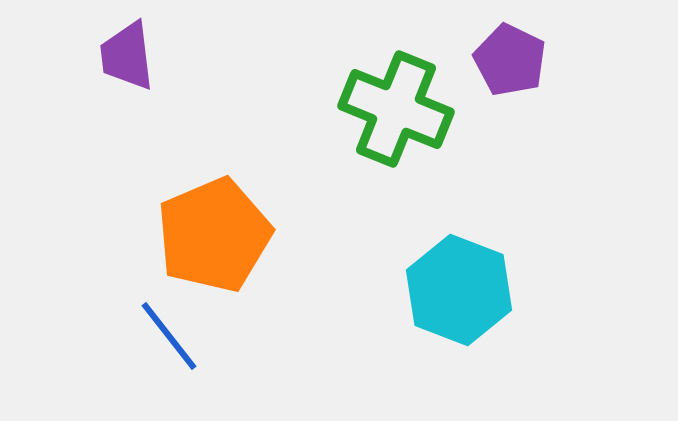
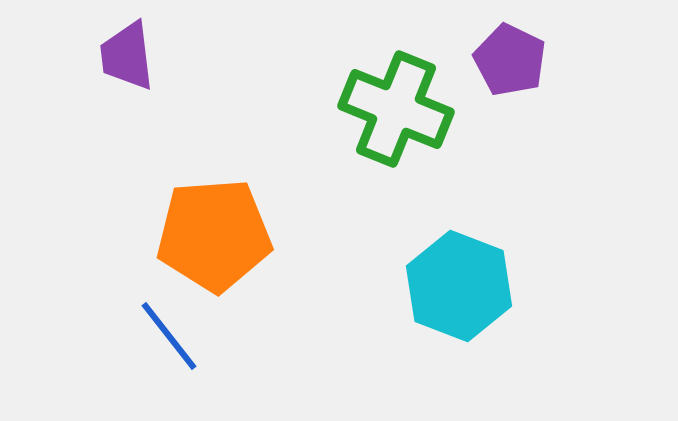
orange pentagon: rotated 19 degrees clockwise
cyan hexagon: moved 4 px up
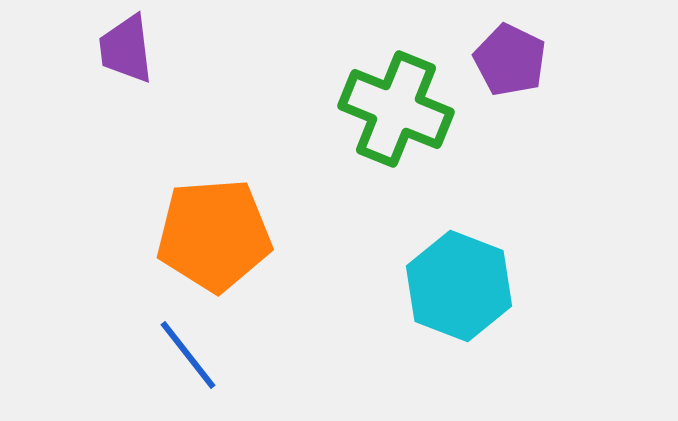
purple trapezoid: moved 1 px left, 7 px up
blue line: moved 19 px right, 19 px down
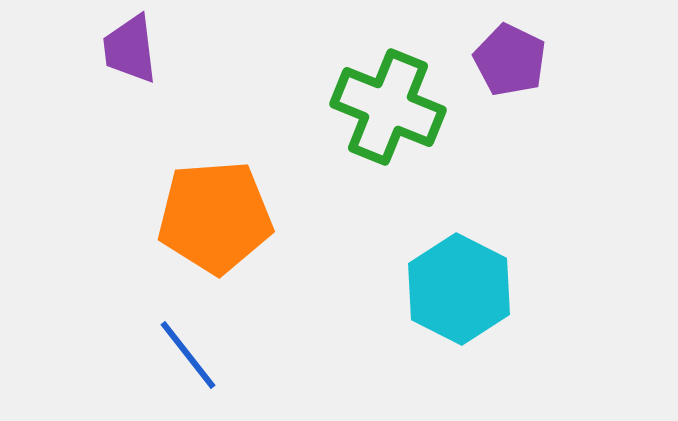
purple trapezoid: moved 4 px right
green cross: moved 8 px left, 2 px up
orange pentagon: moved 1 px right, 18 px up
cyan hexagon: moved 3 px down; rotated 6 degrees clockwise
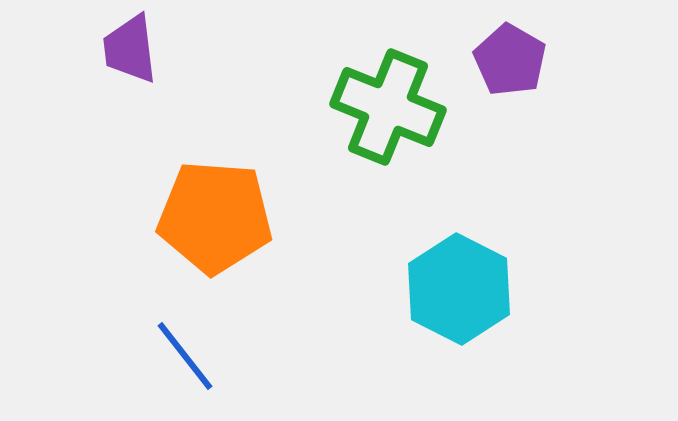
purple pentagon: rotated 4 degrees clockwise
orange pentagon: rotated 8 degrees clockwise
blue line: moved 3 px left, 1 px down
